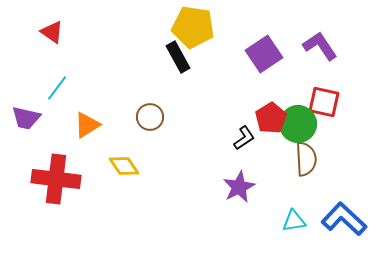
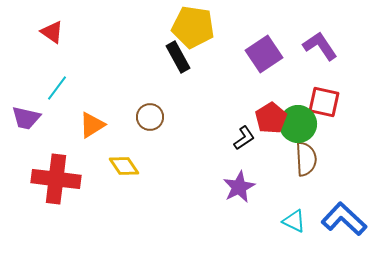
orange triangle: moved 5 px right
cyan triangle: rotated 35 degrees clockwise
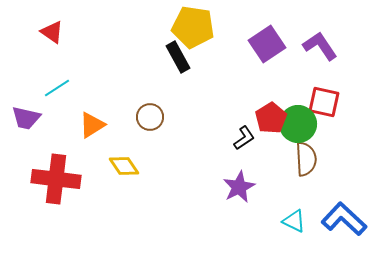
purple square: moved 3 px right, 10 px up
cyan line: rotated 20 degrees clockwise
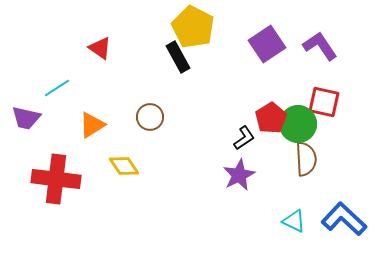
yellow pentagon: rotated 18 degrees clockwise
red triangle: moved 48 px right, 16 px down
purple star: moved 12 px up
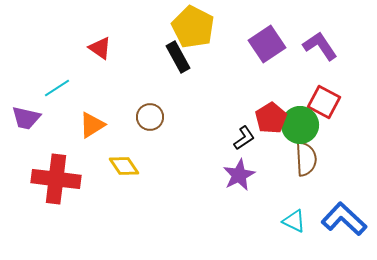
red square: rotated 16 degrees clockwise
green circle: moved 2 px right, 1 px down
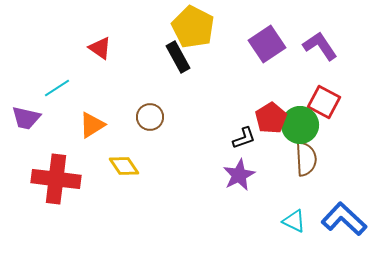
black L-shape: rotated 15 degrees clockwise
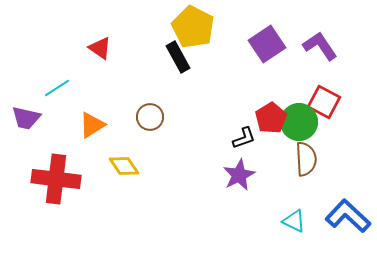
green circle: moved 1 px left, 3 px up
blue L-shape: moved 4 px right, 3 px up
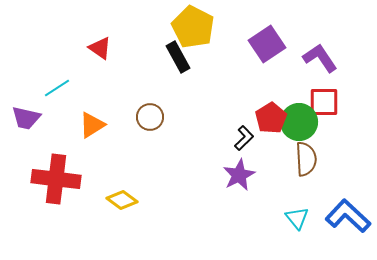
purple L-shape: moved 12 px down
red square: rotated 28 degrees counterclockwise
black L-shape: rotated 25 degrees counterclockwise
yellow diamond: moved 2 px left, 34 px down; rotated 20 degrees counterclockwise
cyan triangle: moved 3 px right, 3 px up; rotated 25 degrees clockwise
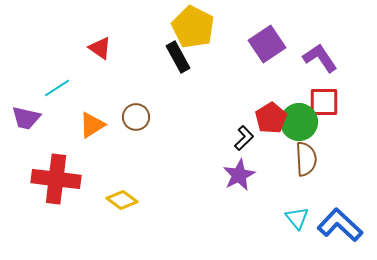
brown circle: moved 14 px left
blue L-shape: moved 8 px left, 9 px down
